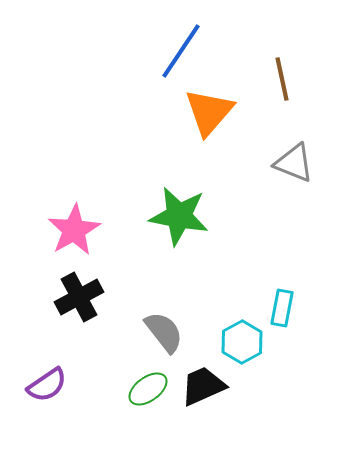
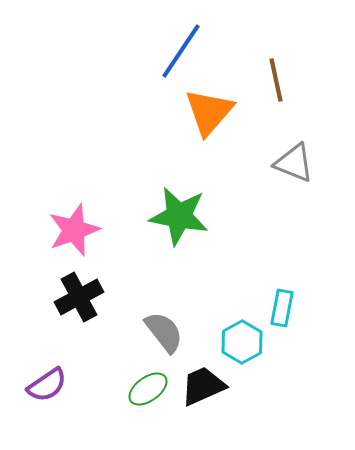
brown line: moved 6 px left, 1 px down
pink star: rotated 10 degrees clockwise
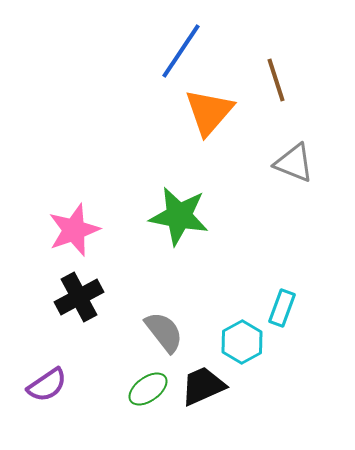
brown line: rotated 6 degrees counterclockwise
cyan rectangle: rotated 9 degrees clockwise
